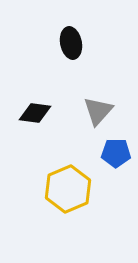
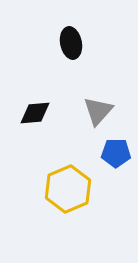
black diamond: rotated 12 degrees counterclockwise
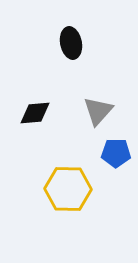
yellow hexagon: rotated 24 degrees clockwise
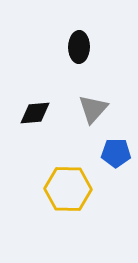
black ellipse: moved 8 px right, 4 px down; rotated 12 degrees clockwise
gray triangle: moved 5 px left, 2 px up
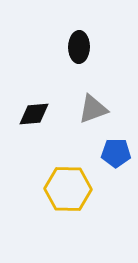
gray triangle: rotated 28 degrees clockwise
black diamond: moved 1 px left, 1 px down
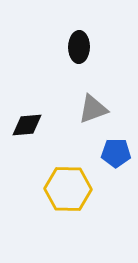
black diamond: moved 7 px left, 11 px down
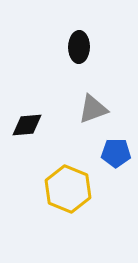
yellow hexagon: rotated 21 degrees clockwise
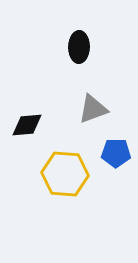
yellow hexagon: moved 3 px left, 15 px up; rotated 18 degrees counterclockwise
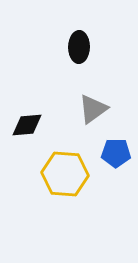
gray triangle: rotated 16 degrees counterclockwise
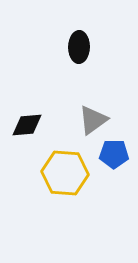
gray triangle: moved 11 px down
blue pentagon: moved 2 px left, 1 px down
yellow hexagon: moved 1 px up
